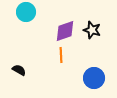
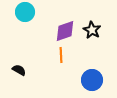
cyan circle: moved 1 px left
black star: rotated 12 degrees clockwise
blue circle: moved 2 px left, 2 px down
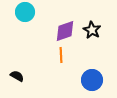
black semicircle: moved 2 px left, 6 px down
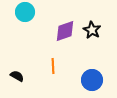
orange line: moved 8 px left, 11 px down
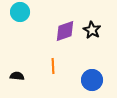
cyan circle: moved 5 px left
black semicircle: rotated 24 degrees counterclockwise
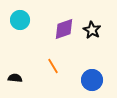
cyan circle: moved 8 px down
purple diamond: moved 1 px left, 2 px up
orange line: rotated 28 degrees counterclockwise
black semicircle: moved 2 px left, 2 px down
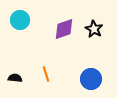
black star: moved 2 px right, 1 px up
orange line: moved 7 px left, 8 px down; rotated 14 degrees clockwise
blue circle: moved 1 px left, 1 px up
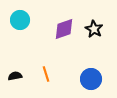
black semicircle: moved 2 px up; rotated 16 degrees counterclockwise
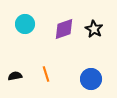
cyan circle: moved 5 px right, 4 px down
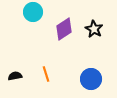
cyan circle: moved 8 px right, 12 px up
purple diamond: rotated 15 degrees counterclockwise
